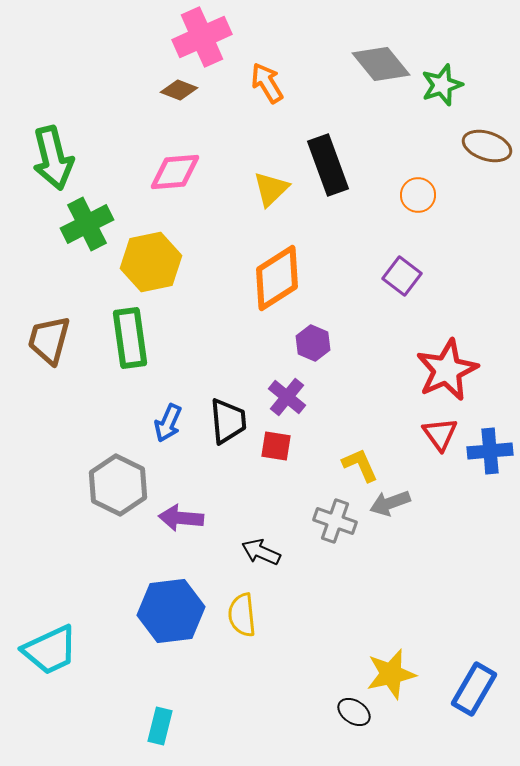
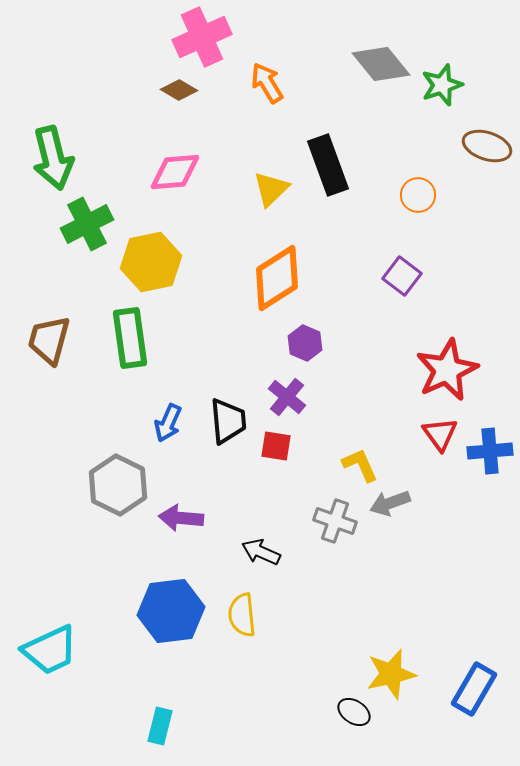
brown diamond: rotated 9 degrees clockwise
purple hexagon: moved 8 px left
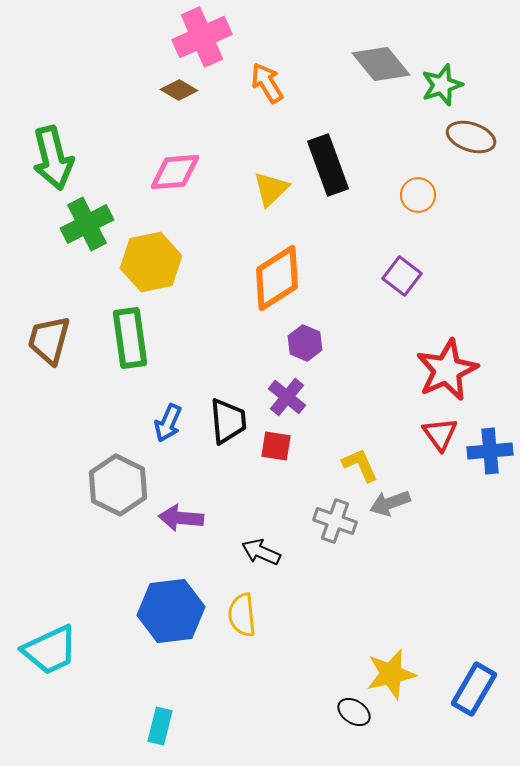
brown ellipse: moved 16 px left, 9 px up
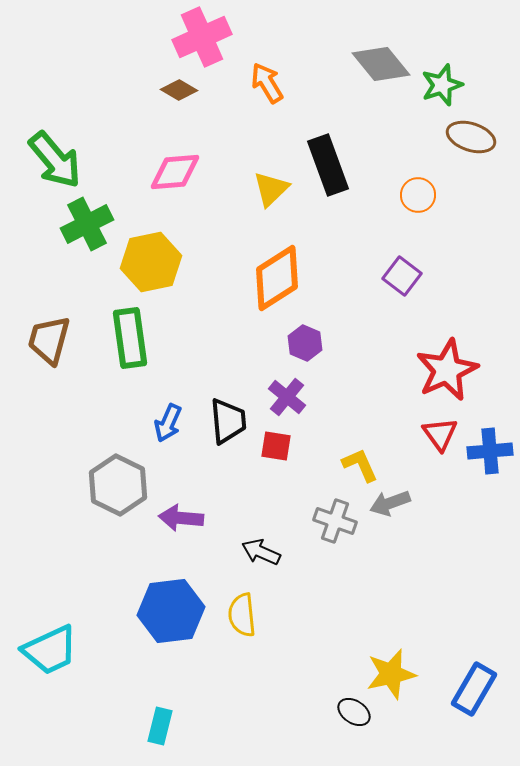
green arrow: moved 2 px right, 2 px down; rotated 26 degrees counterclockwise
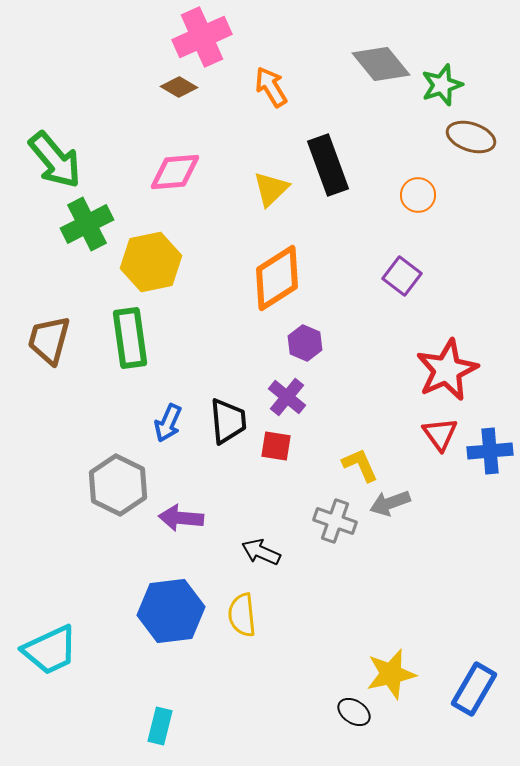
orange arrow: moved 4 px right, 4 px down
brown diamond: moved 3 px up
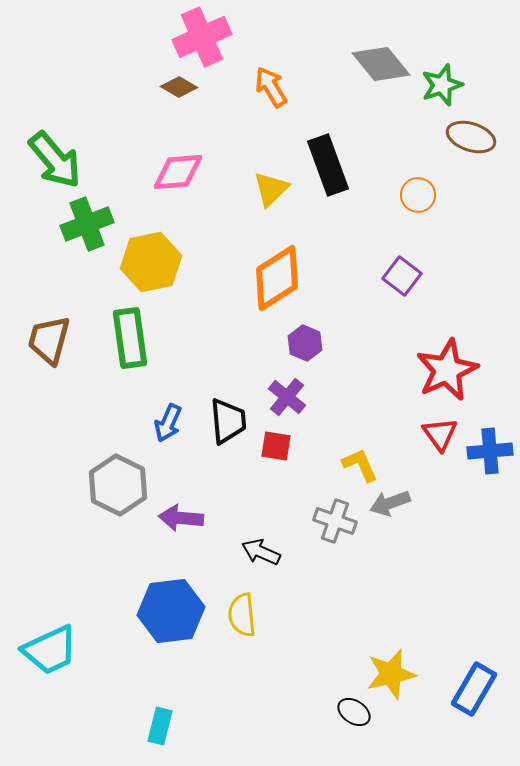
pink diamond: moved 3 px right
green cross: rotated 6 degrees clockwise
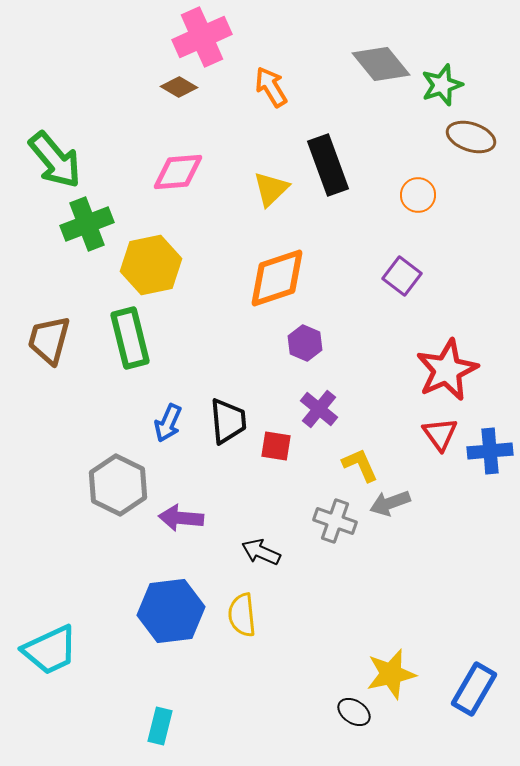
yellow hexagon: moved 3 px down
orange diamond: rotated 14 degrees clockwise
green rectangle: rotated 6 degrees counterclockwise
purple cross: moved 32 px right, 12 px down
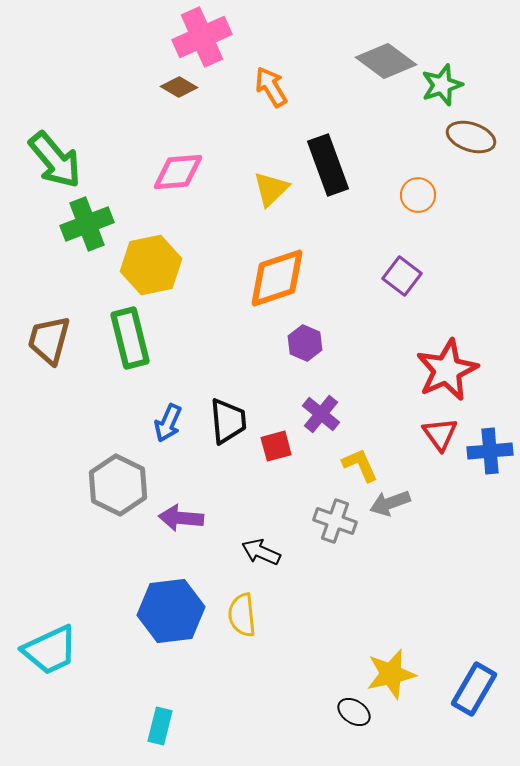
gray diamond: moved 5 px right, 3 px up; rotated 14 degrees counterclockwise
purple cross: moved 2 px right, 5 px down
red square: rotated 24 degrees counterclockwise
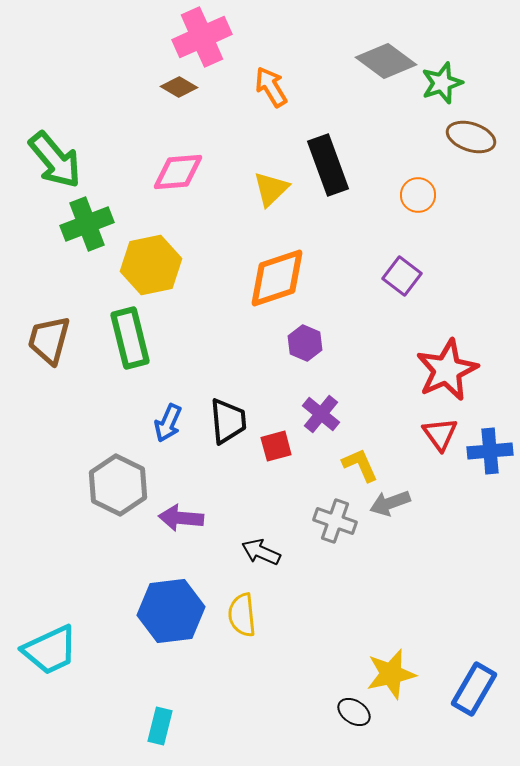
green star: moved 2 px up
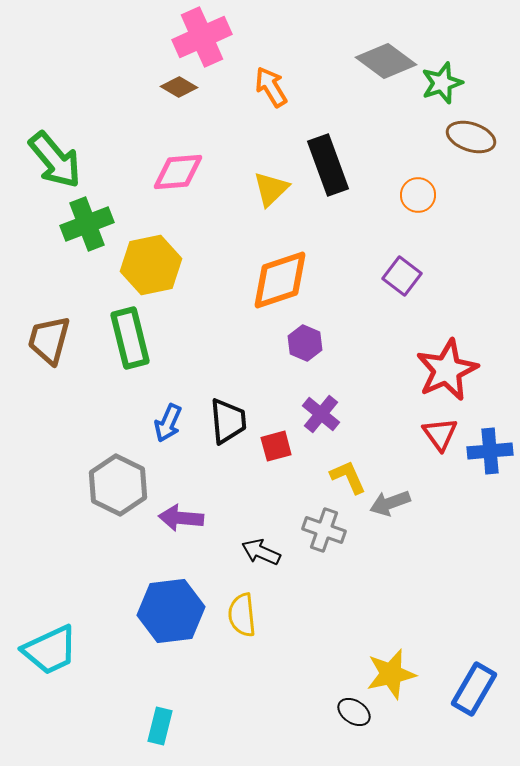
orange diamond: moved 3 px right, 2 px down
yellow L-shape: moved 12 px left, 12 px down
gray cross: moved 11 px left, 9 px down
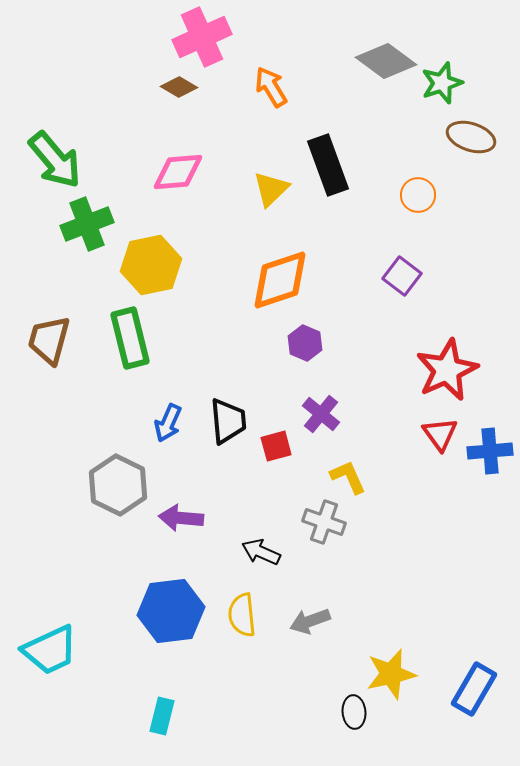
gray arrow: moved 80 px left, 118 px down
gray cross: moved 8 px up
black ellipse: rotated 52 degrees clockwise
cyan rectangle: moved 2 px right, 10 px up
